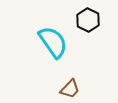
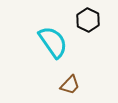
brown trapezoid: moved 4 px up
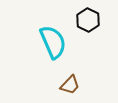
cyan semicircle: rotated 12 degrees clockwise
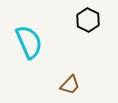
cyan semicircle: moved 24 px left
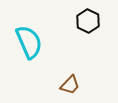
black hexagon: moved 1 px down
